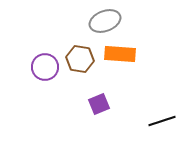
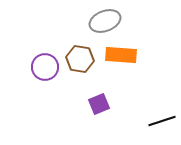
orange rectangle: moved 1 px right, 1 px down
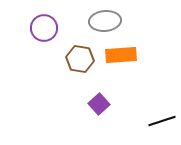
gray ellipse: rotated 16 degrees clockwise
orange rectangle: rotated 8 degrees counterclockwise
purple circle: moved 1 px left, 39 px up
purple square: rotated 20 degrees counterclockwise
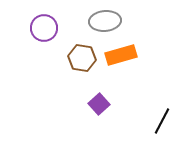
orange rectangle: rotated 12 degrees counterclockwise
brown hexagon: moved 2 px right, 1 px up
black line: rotated 44 degrees counterclockwise
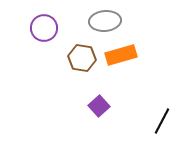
purple square: moved 2 px down
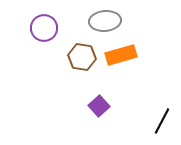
brown hexagon: moved 1 px up
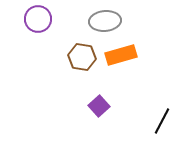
purple circle: moved 6 px left, 9 px up
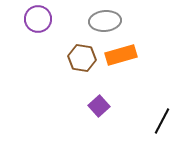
brown hexagon: moved 1 px down
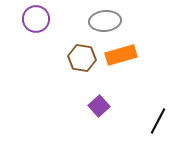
purple circle: moved 2 px left
black line: moved 4 px left
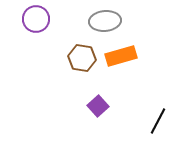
orange rectangle: moved 1 px down
purple square: moved 1 px left
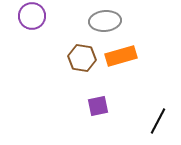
purple circle: moved 4 px left, 3 px up
purple square: rotated 30 degrees clockwise
